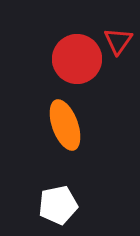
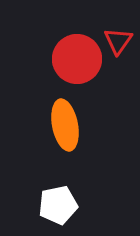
orange ellipse: rotated 9 degrees clockwise
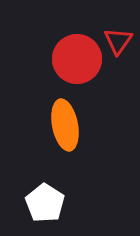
white pentagon: moved 13 px left, 2 px up; rotated 27 degrees counterclockwise
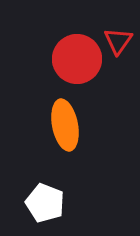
white pentagon: rotated 12 degrees counterclockwise
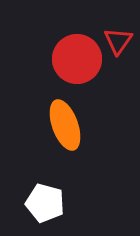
orange ellipse: rotated 9 degrees counterclockwise
white pentagon: rotated 6 degrees counterclockwise
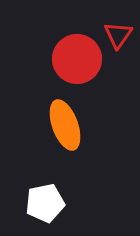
red triangle: moved 6 px up
white pentagon: rotated 27 degrees counterclockwise
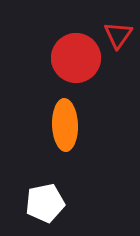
red circle: moved 1 px left, 1 px up
orange ellipse: rotated 18 degrees clockwise
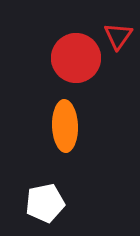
red triangle: moved 1 px down
orange ellipse: moved 1 px down
